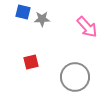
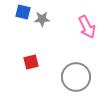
pink arrow: rotated 15 degrees clockwise
gray circle: moved 1 px right
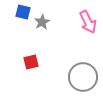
gray star: moved 3 px down; rotated 28 degrees counterclockwise
pink arrow: moved 1 px right, 5 px up
gray circle: moved 7 px right
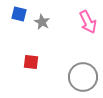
blue square: moved 4 px left, 2 px down
gray star: rotated 14 degrees counterclockwise
red square: rotated 21 degrees clockwise
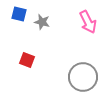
gray star: rotated 14 degrees counterclockwise
red square: moved 4 px left, 2 px up; rotated 14 degrees clockwise
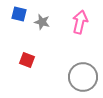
pink arrow: moved 8 px left; rotated 140 degrees counterclockwise
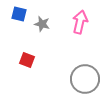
gray star: moved 2 px down
gray circle: moved 2 px right, 2 px down
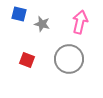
gray circle: moved 16 px left, 20 px up
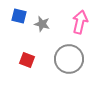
blue square: moved 2 px down
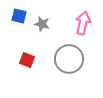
pink arrow: moved 3 px right, 1 px down
